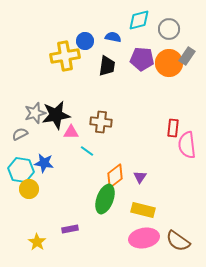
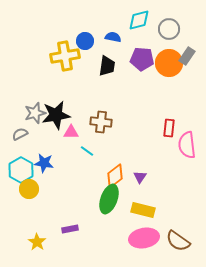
red rectangle: moved 4 px left
cyan hexagon: rotated 20 degrees clockwise
green ellipse: moved 4 px right
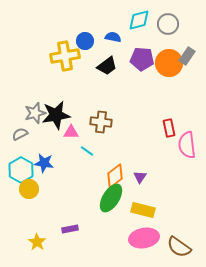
gray circle: moved 1 px left, 5 px up
black trapezoid: rotated 45 degrees clockwise
red rectangle: rotated 18 degrees counterclockwise
green ellipse: moved 2 px right, 1 px up; rotated 12 degrees clockwise
brown semicircle: moved 1 px right, 6 px down
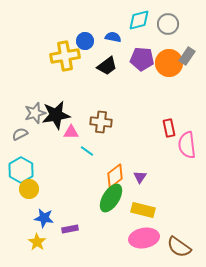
blue star: moved 55 px down
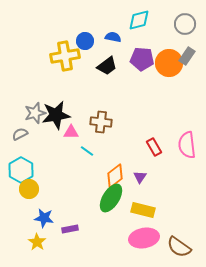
gray circle: moved 17 px right
red rectangle: moved 15 px left, 19 px down; rotated 18 degrees counterclockwise
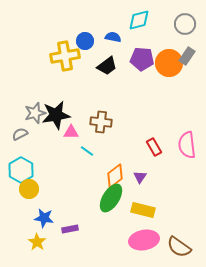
pink ellipse: moved 2 px down
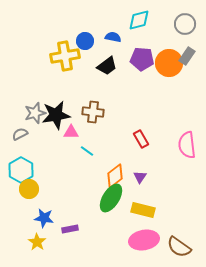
brown cross: moved 8 px left, 10 px up
red rectangle: moved 13 px left, 8 px up
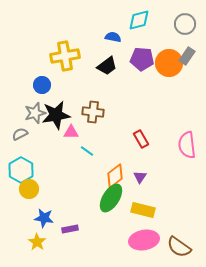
blue circle: moved 43 px left, 44 px down
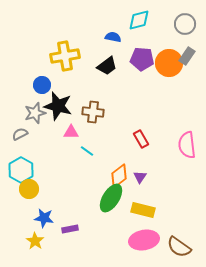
black star: moved 2 px right, 9 px up; rotated 24 degrees clockwise
orange diamond: moved 4 px right
yellow star: moved 2 px left, 1 px up
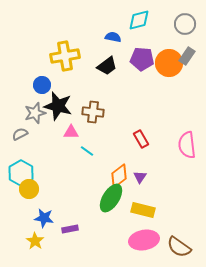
cyan hexagon: moved 3 px down
